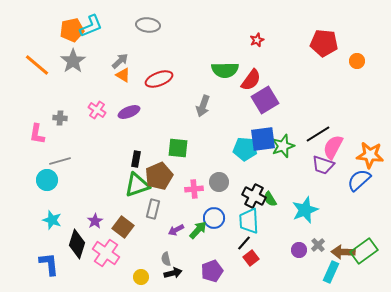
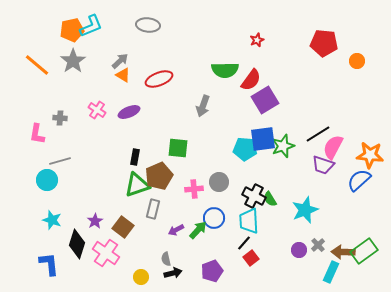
black rectangle at (136, 159): moved 1 px left, 2 px up
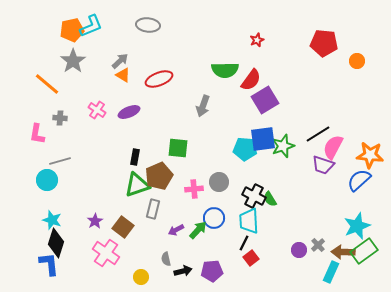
orange line at (37, 65): moved 10 px right, 19 px down
cyan star at (305, 210): moved 52 px right, 16 px down
black line at (244, 243): rotated 14 degrees counterclockwise
black diamond at (77, 244): moved 21 px left, 1 px up
purple pentagon at (212, 271): rotated 15 degrees clockwise
black arrow at (173, 273): moved 10 px right, 2 px up
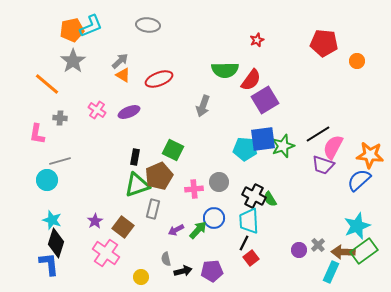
green square at (178, 148): moved 5 px left, 2 px down; rotated 20 degrees clockwise
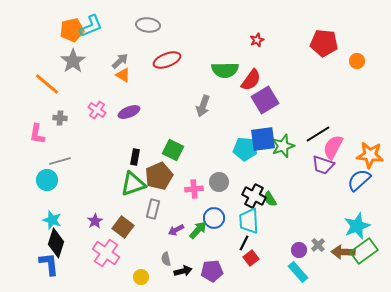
red ellipse at (159, 79): moved 8 px right, 19 px up
green triangle at (137, 185): moved 4 px left, 1 px up
cyan rectangle at (331, 272): moved 33 px left; rotated 65 degrees counterclockwise
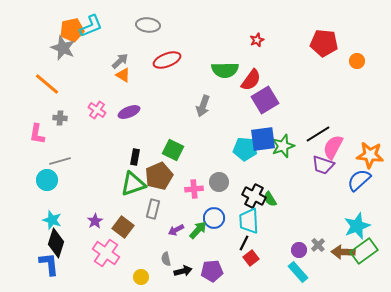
gray star at (73, 61): moved 10 px left, 13 px up; rotated 15 degrees counterclockwise
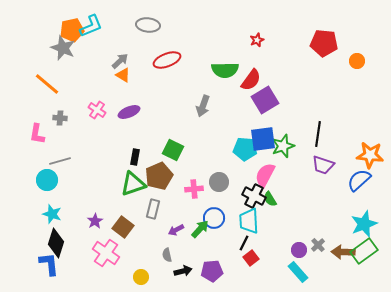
black line at (318, 134): rotated 50 degrees counterclockwise
pink semicircle at (333, 147): moved 68 px left, 28 px down
cyan star at (52, 220): moved 6 px up
cyan star at (357, 226): moved 7 px right, 2 px up
green arrow at (198, 230): moved 2 px right, 1 px up
gray semicircle at (166, 259): moved 1 px right, 4 px up
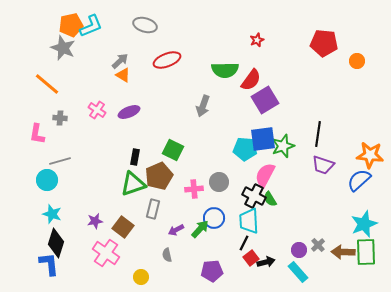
gray ellipse at (148, 25): moved 3 px left; rotated 10 degrees clockwise
orange pentagon at (72, 30): moved 1 px left, 5 px up
purple star at (95, 221): rotated 21 degrees clockwise
green rectangle at (364, 251): moved 2 px right, 1 px down; rotated 56 degrees counterclockwise
black arrow at (183, 271): moved 83 px right, 9 px up
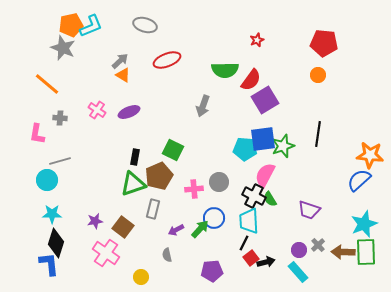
orange circle at (357, 61): moved 39 px left, 14 px down
purple trapezoid at (323, 165): moved 14 px left, 45 px down
cyan star at (52, 214): rotated 18 degrees counterclockwise
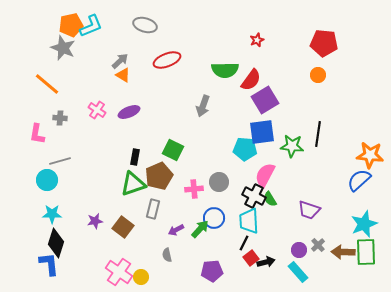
blue square at (263, 139): moved 1 px left, 7 px up
green star at (283, 146): moved 9 px right; rotated 25 degrees clockwise
pink cross at (106, 253): moved 13 px right, 19 px down
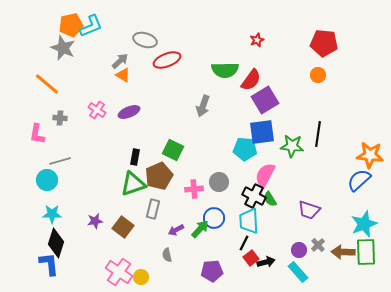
gray ellipse at (145, 25): moved 15 px down
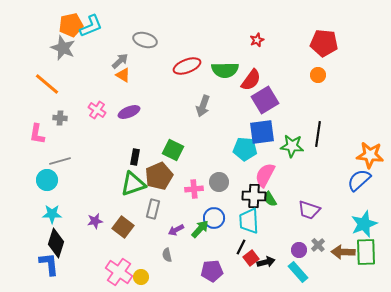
red ellipse at (167, 60): moved 20 px right, 6 px down
black cross at (254, 196): rotated 25 degrees counterclockwise
black line at (244, 243): moved 3 px left, 4 px down
